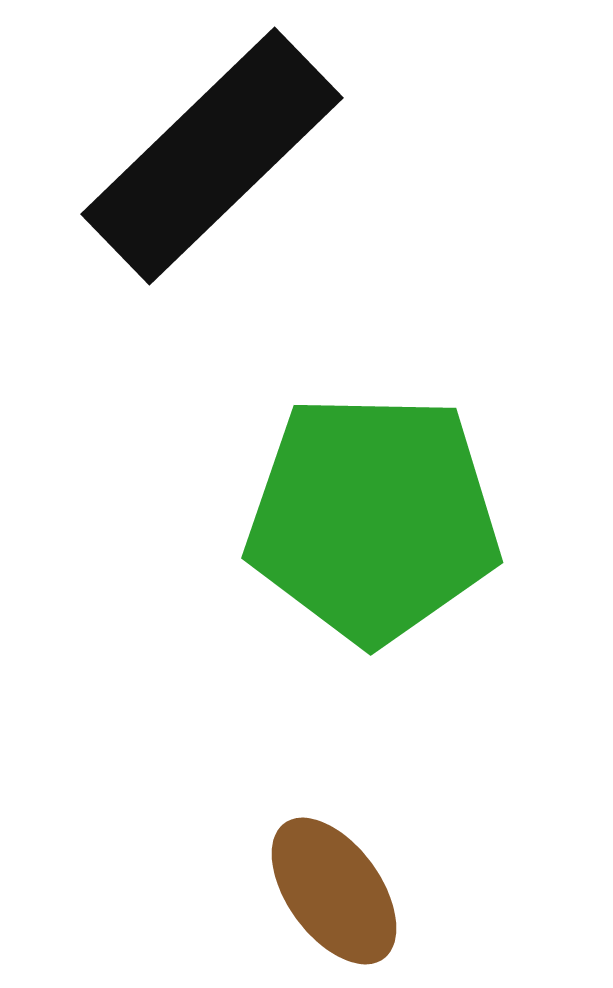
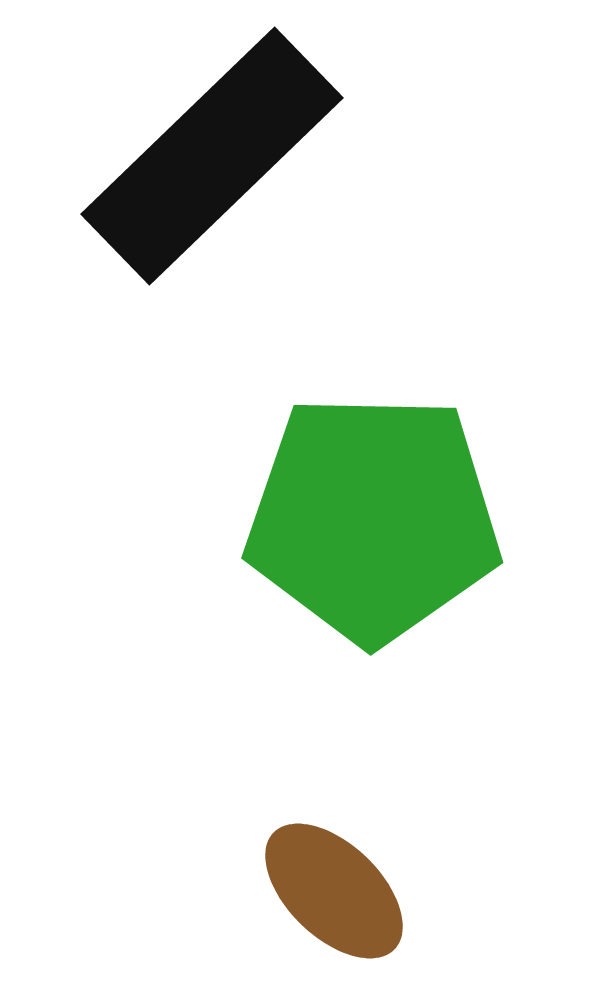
brown ellipse: rotated 10 degrees counterclockwise
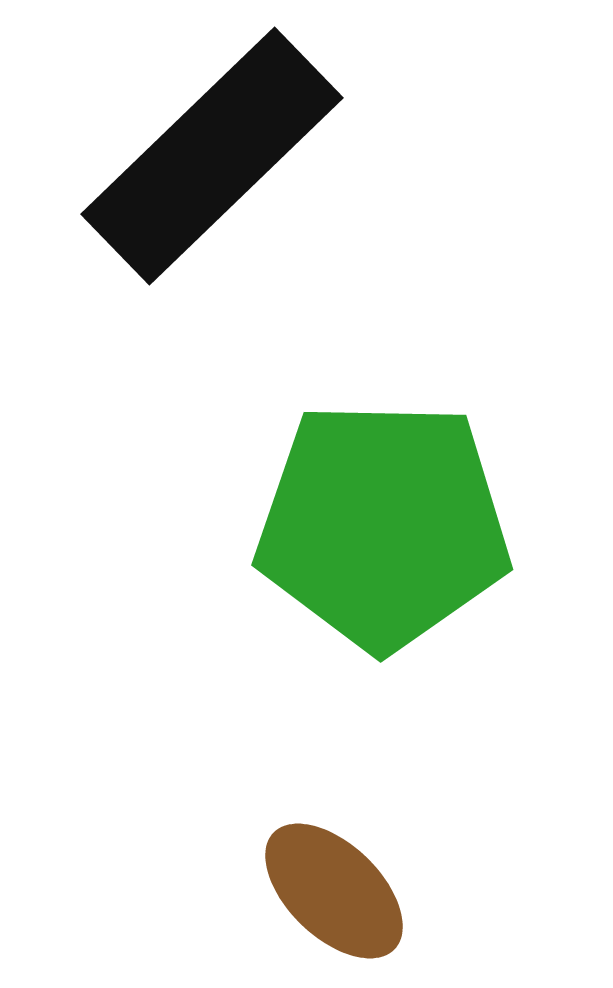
green pentagon: moved 10 px right, 7 px down
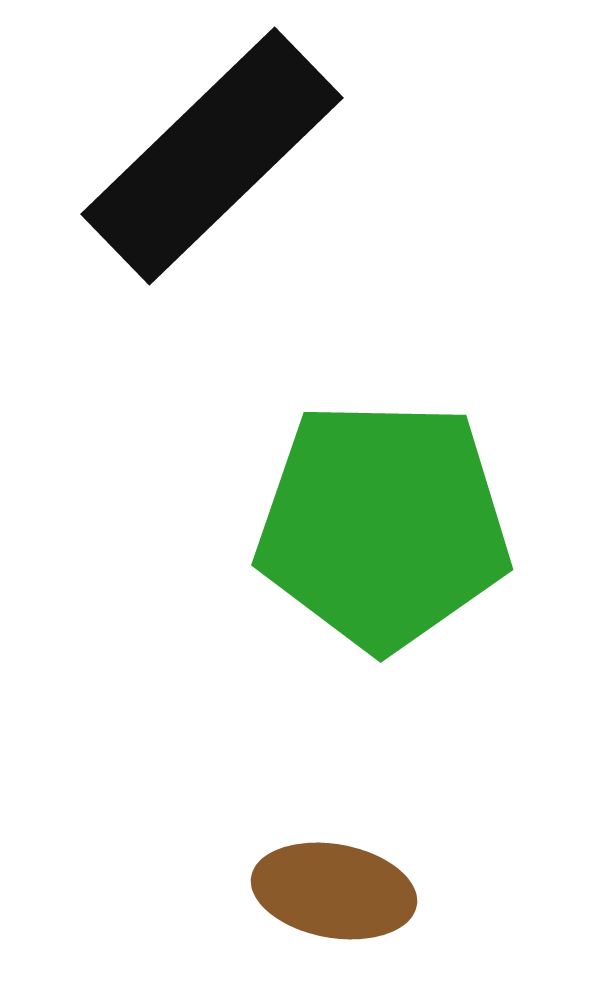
brown ellipse: rotated 34 degrees counterclockwise
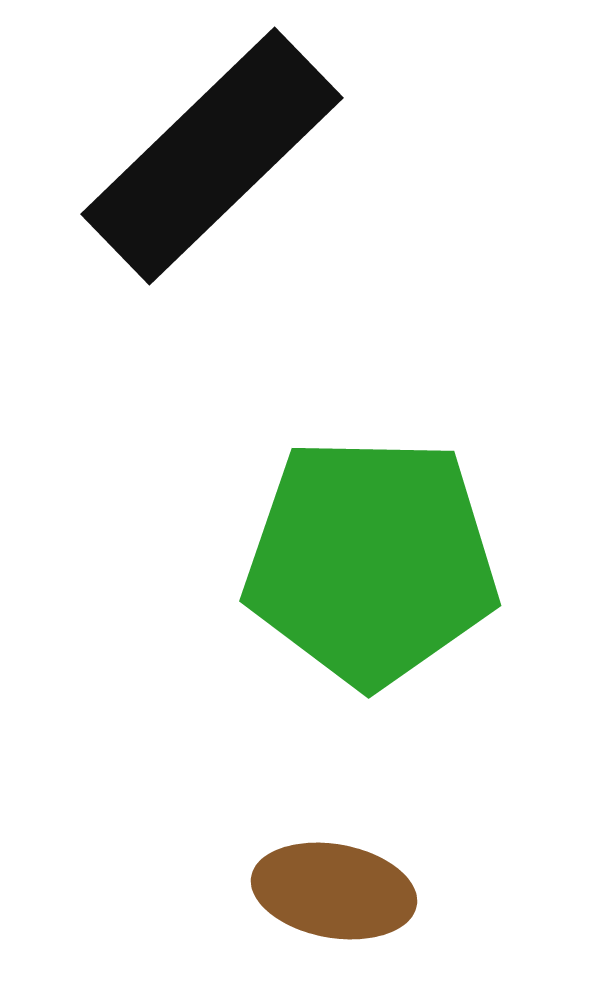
green pentagon: moved 12 px left, 36 px down
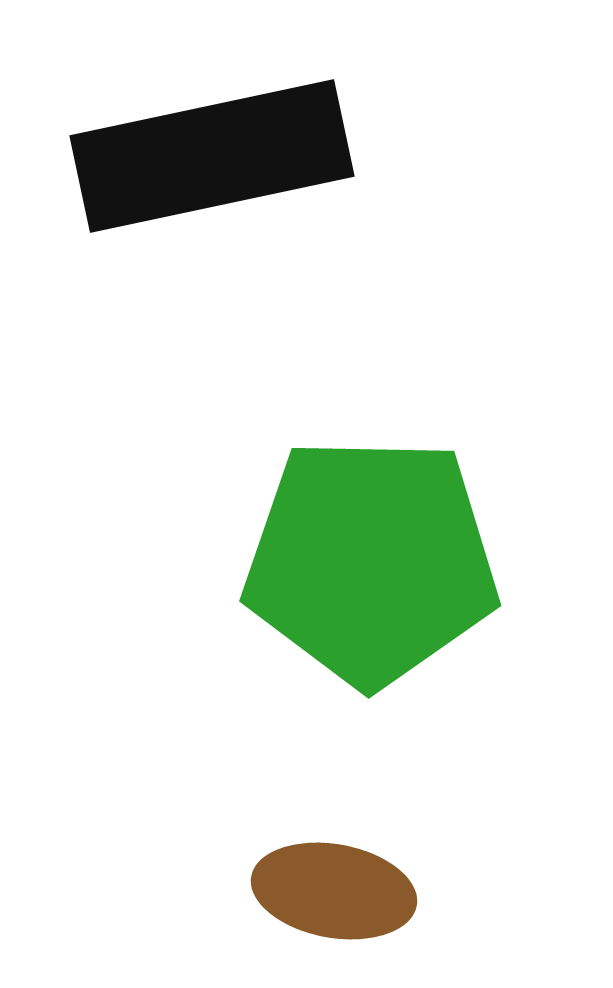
black rectangle: rotated 32 degrees clockwise
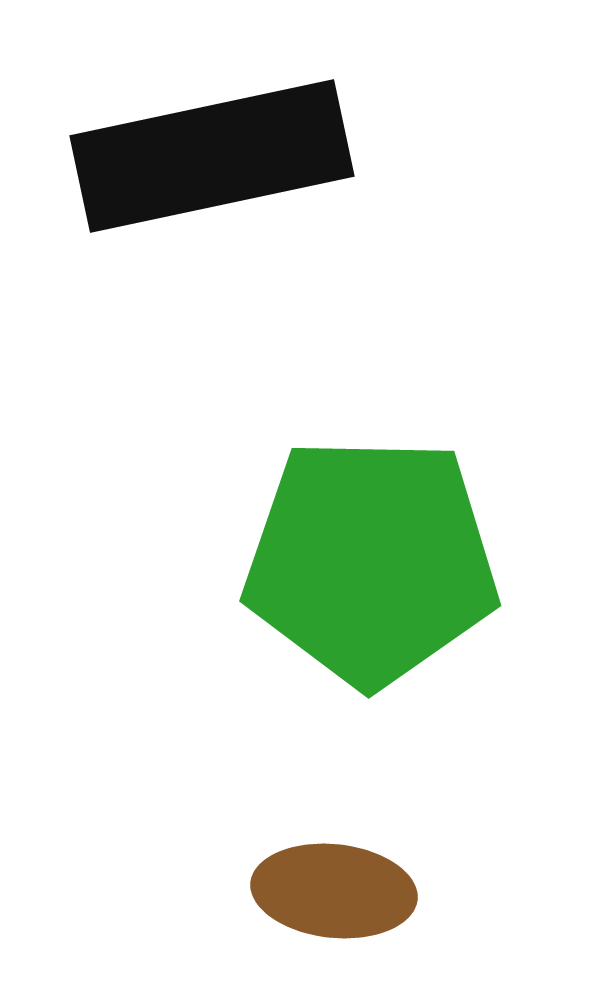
brown ellipse: rotated 4 degrees counterclockwise
